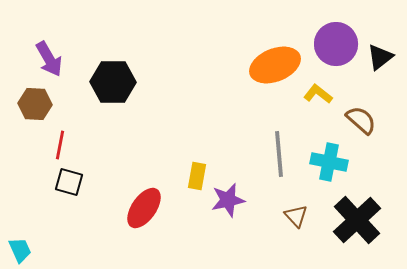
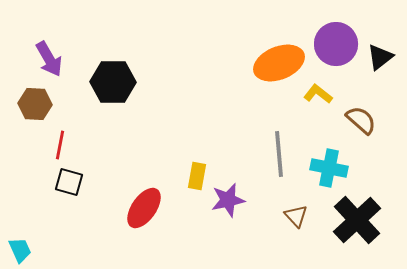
orange ellipse: moved 4 px right, 2 px up
cyan cross: moved 6 px down
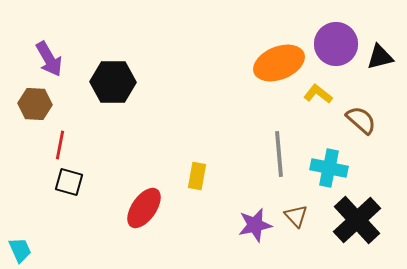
black triangle: rotated 24 degrees clockwise
purple star: moved 27 px right, 25 px down
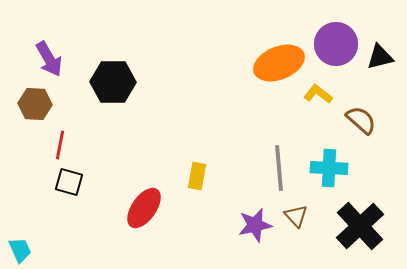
gray line: moved 14 px down
cyan cross: rotated 9 degrees counterclockwise
black cross: moved 3 px right, 6 px down
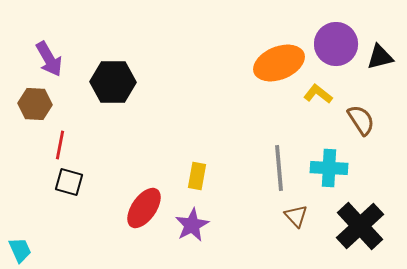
brown semicircle: rotated 16 degrees clockwise
purple star: moved 63 px left; rotated 16 degrees counterclockwise
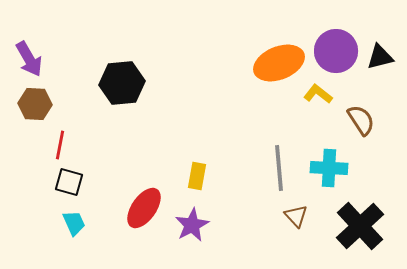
purple circle: moved 7 px down
purple arrow: moved 20 px left
black hexagon: moved 9 px right, 1 px down; rotated 6 degrees counterclockwise
cyan trapezoid: moved 54 px right, 27 px up
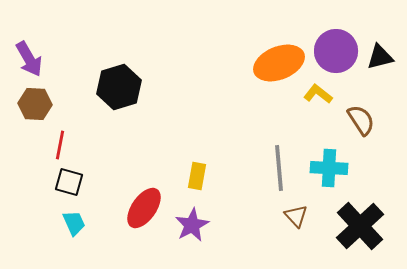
black hexagon: moved 3 px left, 4 px down; rotated 12 degrees counterclockwise
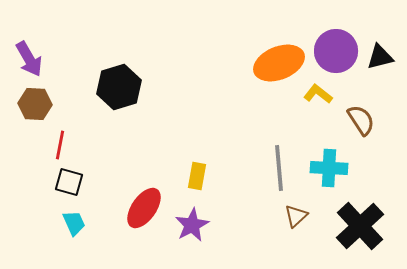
brown triangle: rotated 30 degrees clockwise
